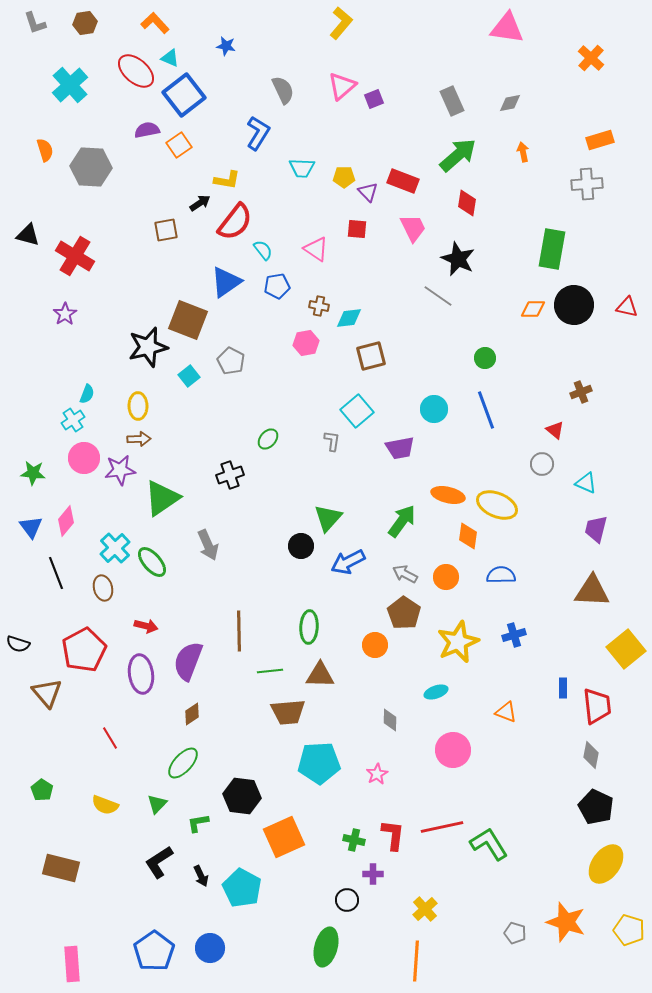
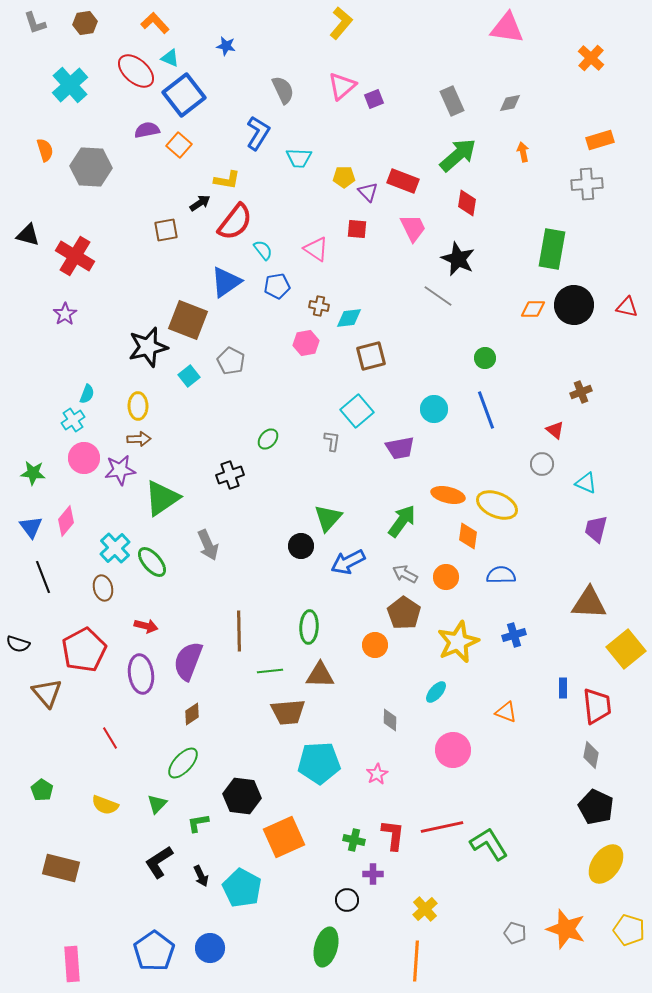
orange square at (179, 145): rotated 15 degrees counterclockwise
cyan trapezoid at (302, 168): moved 3 px left, 10 px up
black line at (56, 573): moved 13 px left, 4 px down
brown triangle at (592, 591): moved 3 px left, 12 px down
cyan ellipse at (436, 692): rotated 30 degrees counterclockwise
orange star at (566, 922): moved 7 px down
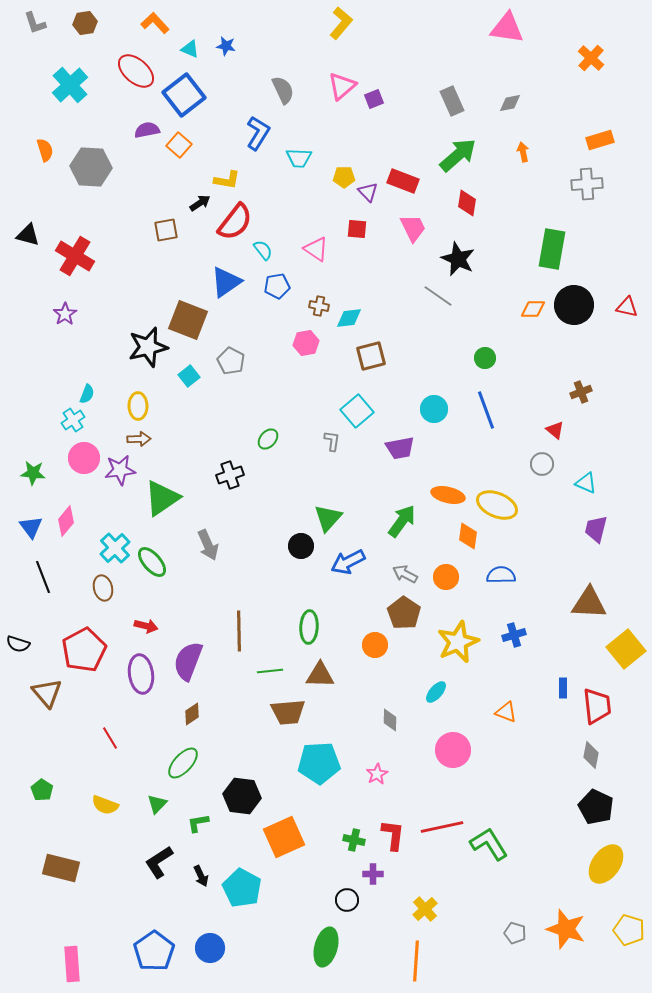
cyan triangle at (170, 58): moved 20 px right, 9 px up
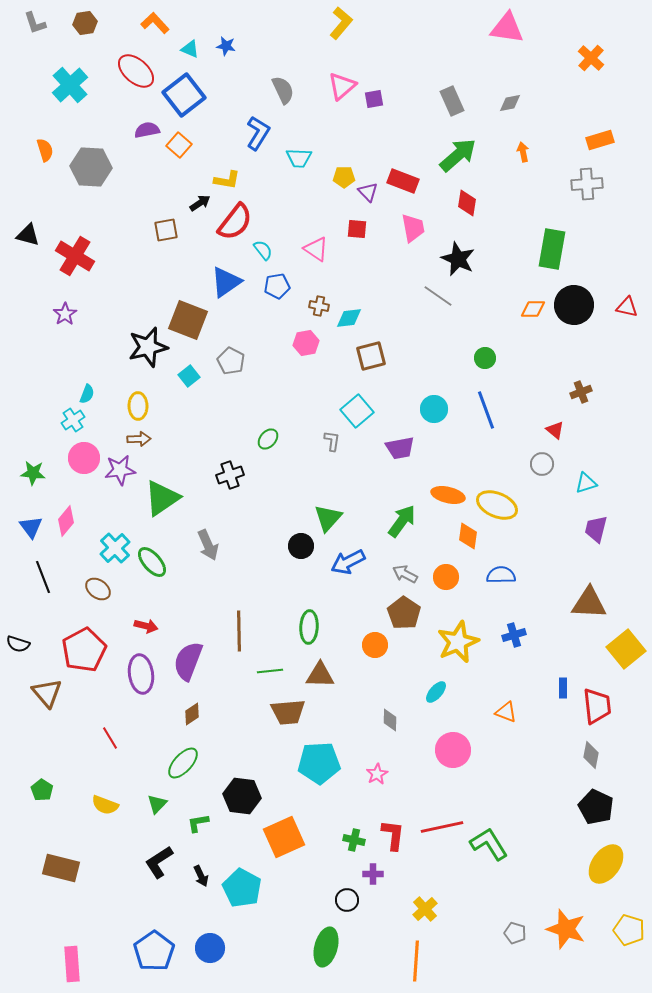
purple square at (374, 99): rotated 12 degrees clockwise
pink trapezoid at (413, 228): rotated 16 degrees clockwise
cyan triangle at (586, 483): rotated 40 degrees counterclockwise
brown ellipse at (103, 588): moved 5 px left, 1 px down; rotated 40 degrees counterclockwise
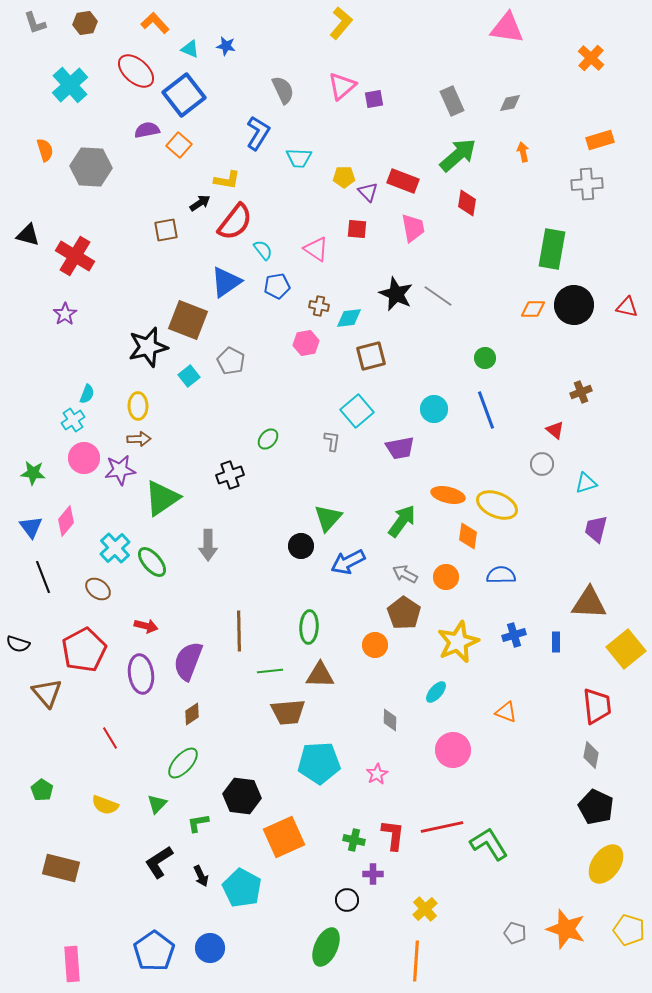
black star at (458, 259): moved 62 px left, 35 px down
gray arrow at (208, 545): rotated 24 degrees clockwise
blue rectangle at (563, 688): moved 7 px left, 46 px up
green ellipse at (326, 947): rotated 9 degrees clockwise
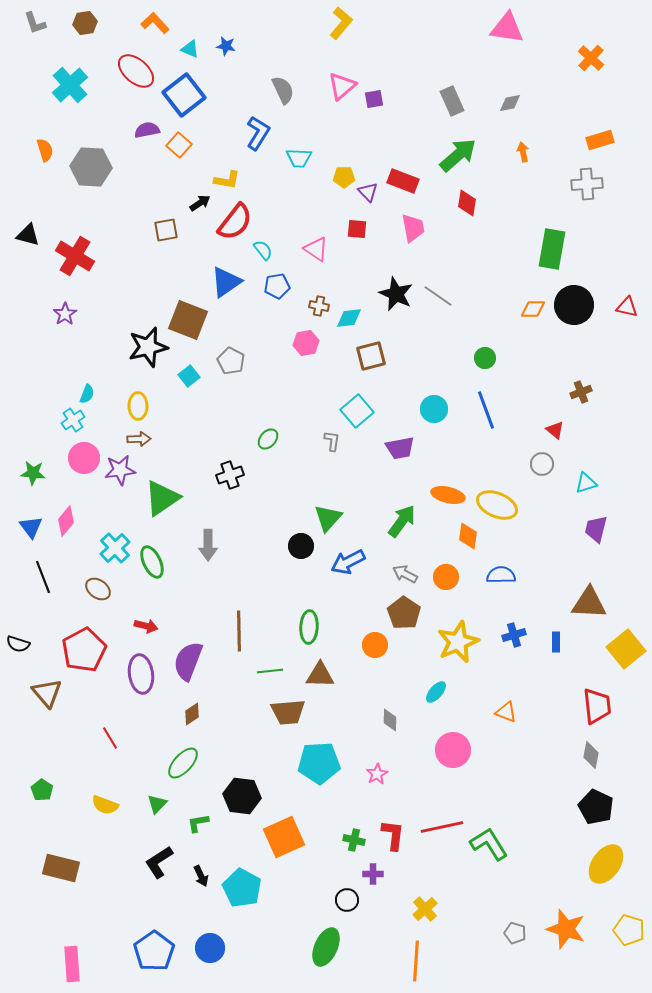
green ellipse at (152, 562): rotated 16 degrees clockwise
